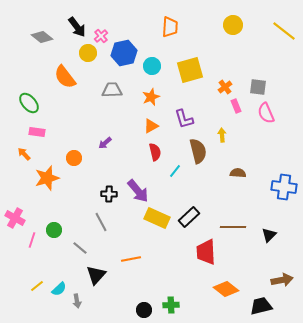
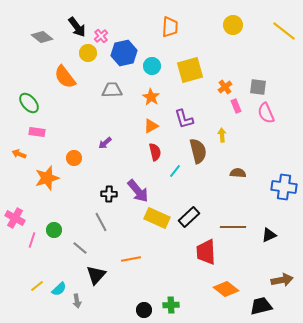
orange star at (151, 97): rotated 18 degrees counterclockwise
orange arrow at (24, 154): moved 5 px left; rotated 24 degrees counterclockwise
black triangle at (269, 235): rotated 21 degrees clockwise
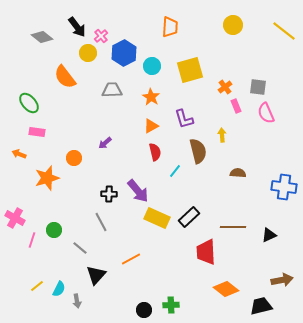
blue hexagon at (124, 53): rotated 15 degrees counterclockwise
orange line at (131, 259): rotated 18 degrees counterclockwise
cyan semicircle at (59, 289): rotated 21 degrees counterclockwise
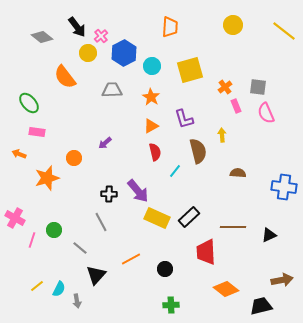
black circle at (144, 310): moved 21 px right, 41 px up
